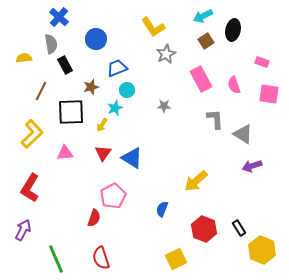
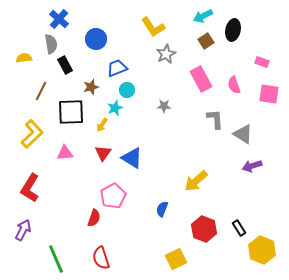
blue cross at (59, 17): moved 2 px down
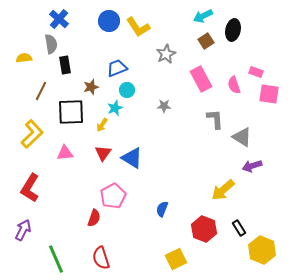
yellow L-shape at (153, 27): moved 15 px left
blue circle at (96, 39): moved 13 px right, 18 px up
pink rectangle at (262, 62): moved 6 px left, 10 px down
black rectangle at (65, 65): rotated 18 degrees clockwise
gray triangle at (243, 134): moved 1 px left, 3 px down
yellow arrow at (196, 181): moved 27 px right, 9 px down
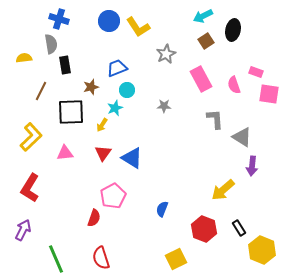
blue cross at (59, 19): rotated 24 degrees counterclockwise
yellow L-shape at (32, 134): moved 1 px left, 3 px down
purple arrow at (252, 166): rotated 66 degrees counterclockwise
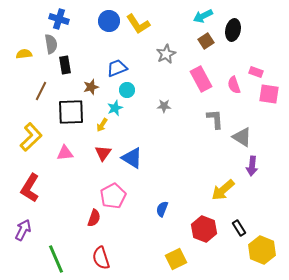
yellow L-shape at (138, 27): moved 3 px up
yellow semicircle at (24, 58): moved 4 px up
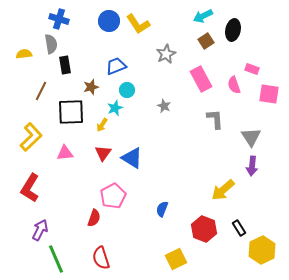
blue trapezoid at (117, 68): moved 1 px left, 2 px up
pink rectangle at (256, 72): moved 4 px left, 3 px up
gray star at (164, 106): rotated 24 degrees clockwise
gray triangle at (242, 137): moved 9 px right; rotated 25 degrees clockwise
purple arrow at (23, 230): moved 17 px right
yellow hexagon at (262, 250): rotated 12 degrees clockwise
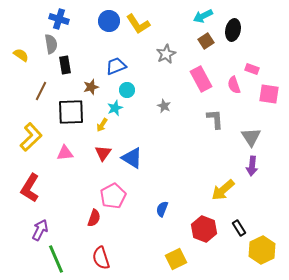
yellow semicircle at (24, 54): moved 3 px left, 1 px down; rotated 42 degrees clockwise
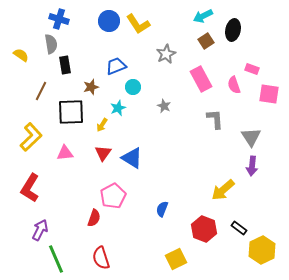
cyan circle at (127, 90): moved 6 px right, 3 px up
cyan star at (115, 108): moved 3 px right
black rectangle at (239, 228): rotated 21 degrees counterclockwise
